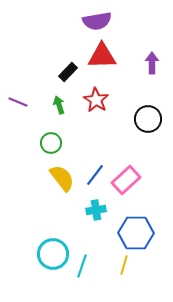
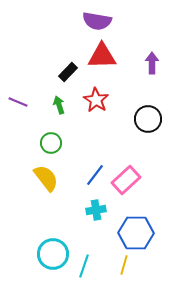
purple semicircle: rotated 20 degrees clockwise
yellow semicircle: moved 16 px left
cyan line: moved 2 px right
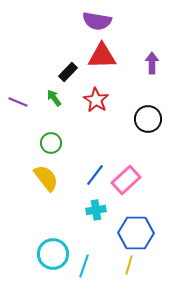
green arrow: moved 5 px left, 7 px up; rotated 18 degrees counterclockwise
yellow line: moved 5 px right
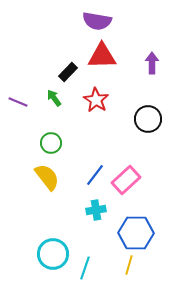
yellow semicircle: moved 1 px right, 1 px up
cyan line: moved 1 px right, 2 px down
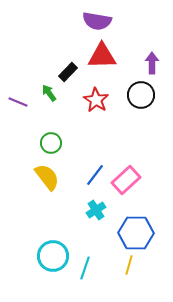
green arrow: moved 5 px left, 5 px up
black circle: moved 7 px left, 24 px up
cyan cross: rotated 24 degrees counterclockwise
cyan circle: moved 2 px down
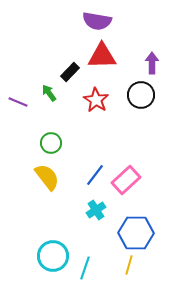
black rectangle: moved 2 px right
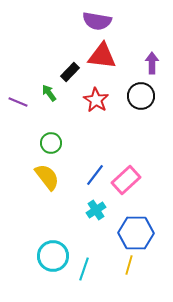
red triangle: rotated 8 degrees clockwise
black circle: moved 1 px down
cyan line: moved 1 px left, 1 px down
